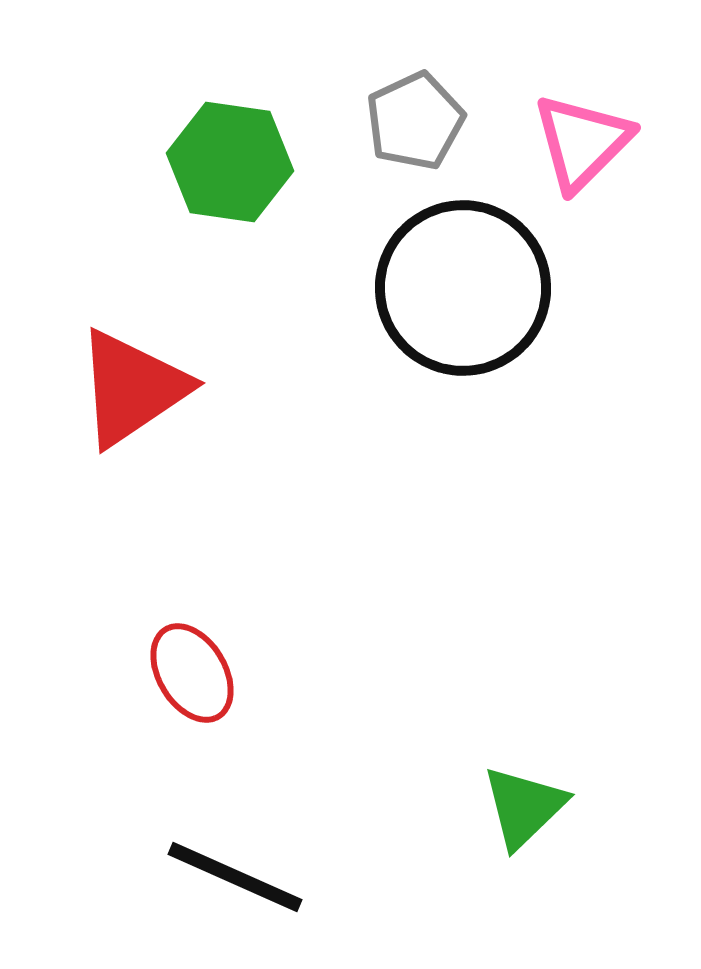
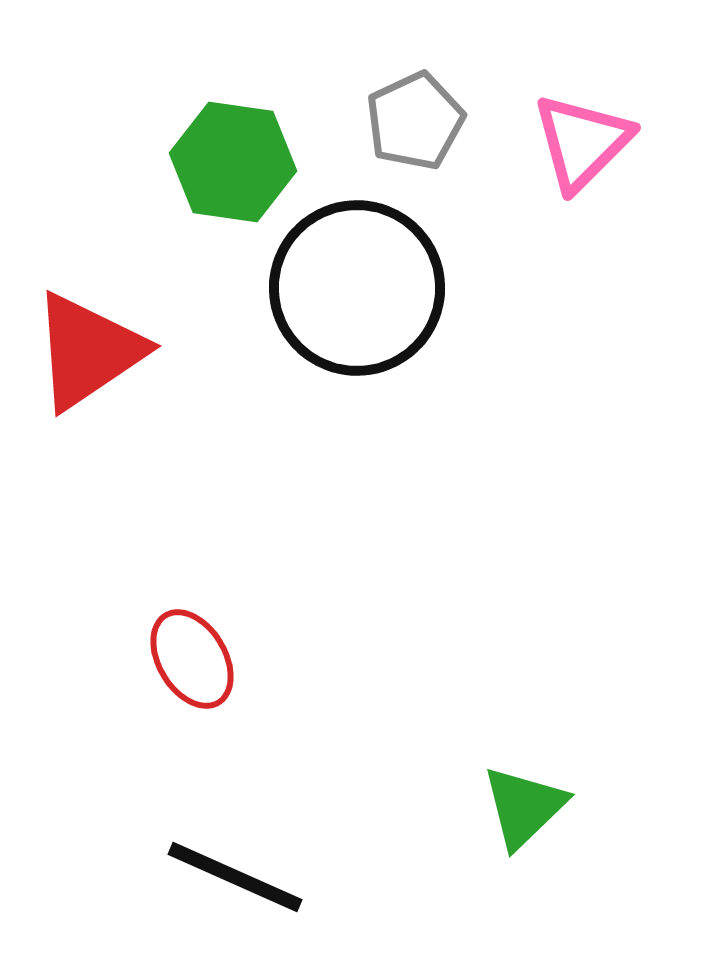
green hexagon: moved 3 px right
black circle: moved 106 px left
red triangle: moved 44 px left, 37 px up
red ellipse: moved 14 px up
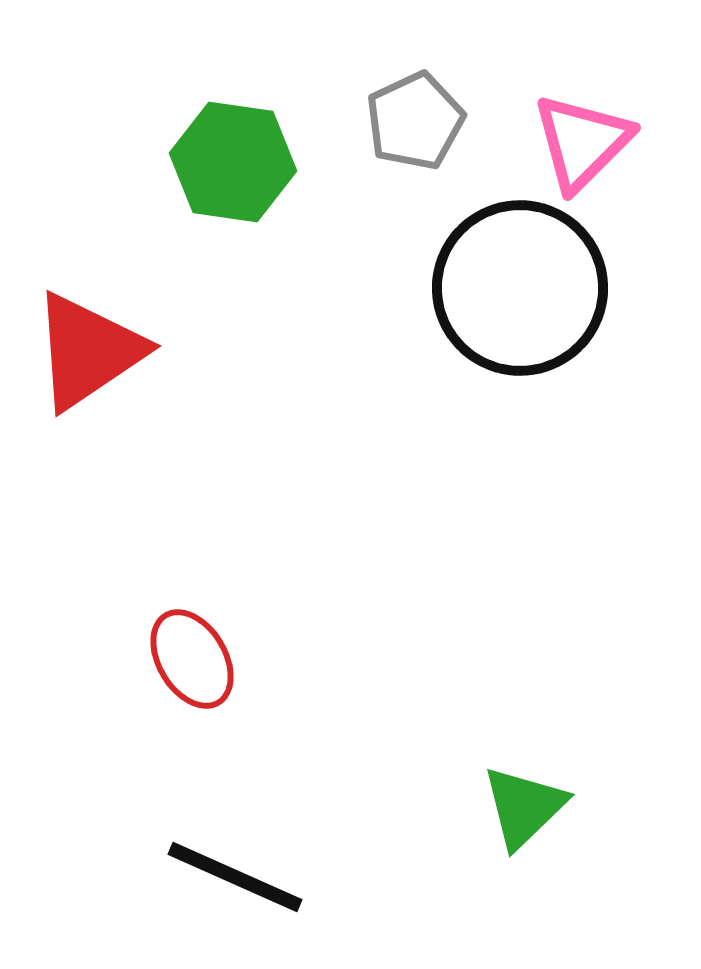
black circle: moved 163 px right
